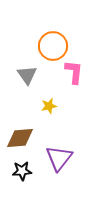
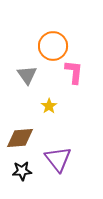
yellow star: rotated 21 degrees counterclockwise
purple triangle: moved 1 px left, 1 px down; rotated 16 degrees counterclockwise
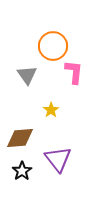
yellow star: moved 2 px right, 4 px down
black star: rotated 30 degrees counterclockwise
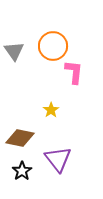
gray triangle: moved 13 px left, 24 px up
brown diamond: rotated 16 degrees clockwise
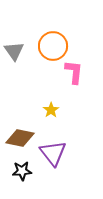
purple triangle: moved 5 px left, 6 px up
black star: rotated 30 degrees clockwise
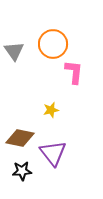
orange circle: moved 2 px up
yellow star: rotated 21 degrees clockwise
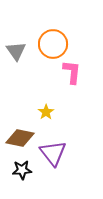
gray triangle: moved 2 px right
pink L-shape: moved 2 px left
yellow star: moved 5 px left, 2 px down; rotated 21 degrees counterclockwise
black star: moved 1 px up
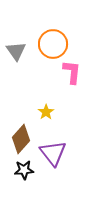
brown diamond: moved 1 px right, 1 px down; rotated 60 degrees counterclockwise
black star: moved 2 px right
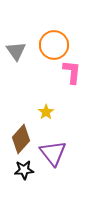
orange circle: moved 1 px right, 1 px down
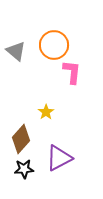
gray triangle: rotated 15 degrees counterclockwise
purple triangle: moved 6 px right, 5 px down; rotated 40 degrees clockwise
black star: moved 1 px up
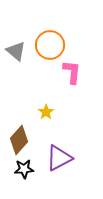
orange circle: moved 4 px left
brown diamond: moved 2 px left, 1 px down
